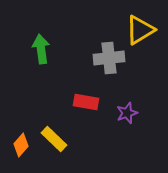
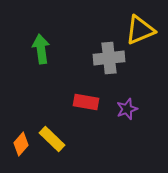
yellow triangle: rotated 8 degrees clockwise
purple star: moved 4 px up
yellow rectangle: moved 2 px left
orange diamond: moved 1 px up
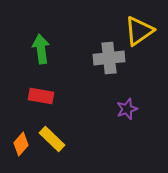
yellow triangle: moved 1 px left, 1 px down; rotated 12 degrees counterclockwise
red rectangle: moved 45 px left, 6 px up
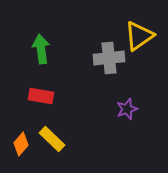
yellow triangle: moved 5 px down
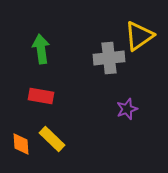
orange diamond: rotated 45 degrees counterclockwise
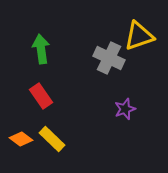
yellow triangle: rotated 16 degrees clockwise
gray cross: rotated 32 degrees clockwise
red rectangle: rotated 45 degrees clockwise
purple star: moved 2 px left
orange diamond: moved 5 px up; rotated 50 degrees counterclockwise
